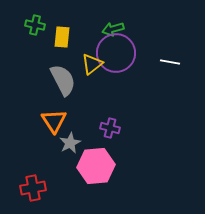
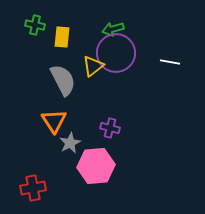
yellow triangle: moved 1 px right, 2 px down
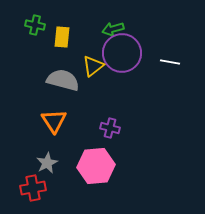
purple circle: moved 6 px right
gray semicircle: rotated 48 degrees counterclockwise
gray star: moved 23 px left, 20 px down
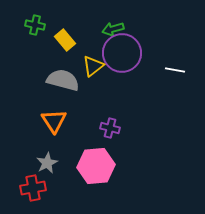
yellow rectangle: moved 3 px right, 3 px down; rotated 45 degrees counterclockwise
white line: moved 5 px right, 8 px down
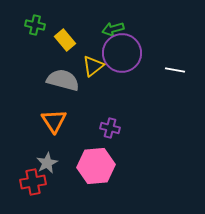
red cross: moved 6 px up
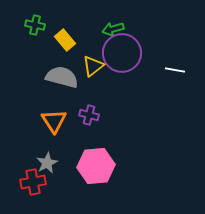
gray semicircle: moved 1 px left, 3 px up
purple cross: moved 21 px left, 13 px up
